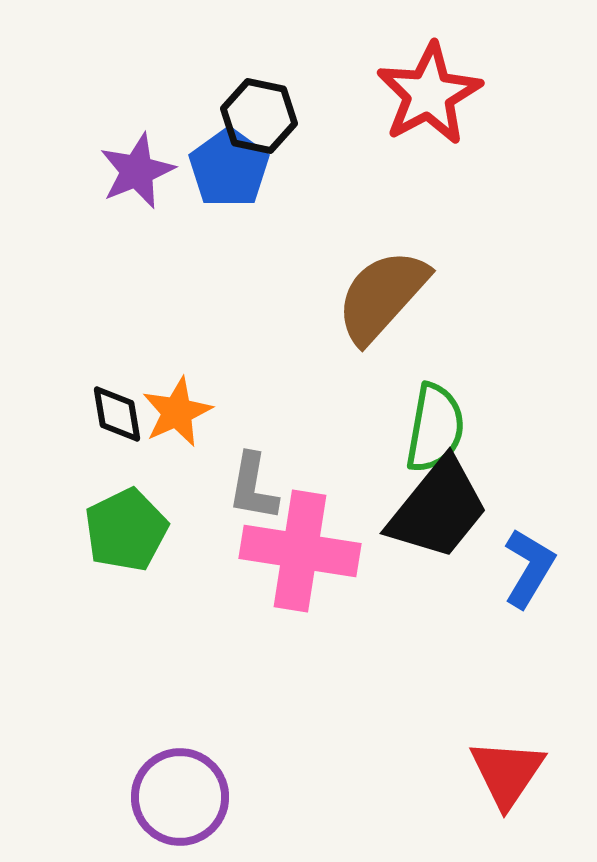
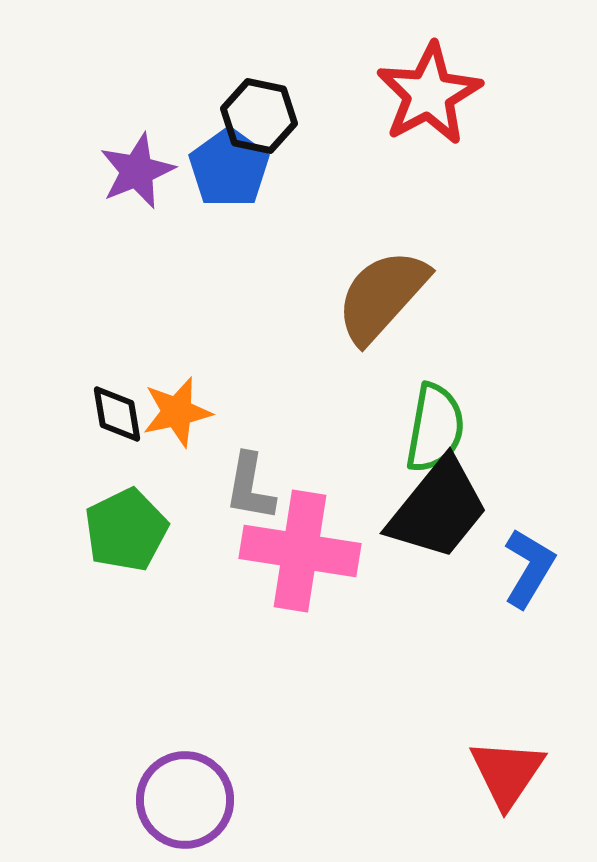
orange star: rotated 12 degrees clockwise
gray L-shape: moved 3 px left
purple circle: moved 5 px right, 3 px down
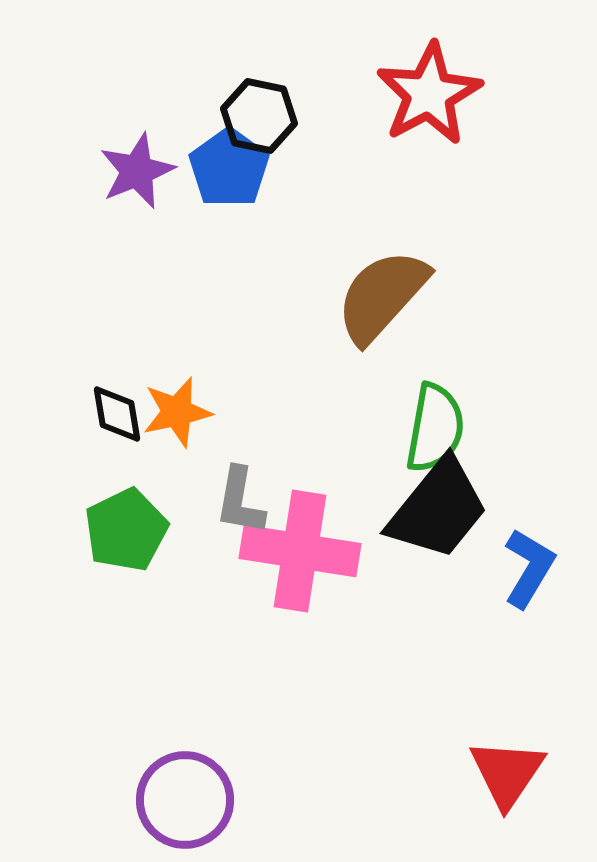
gray L-shape: moved 10 px left, 14 px down
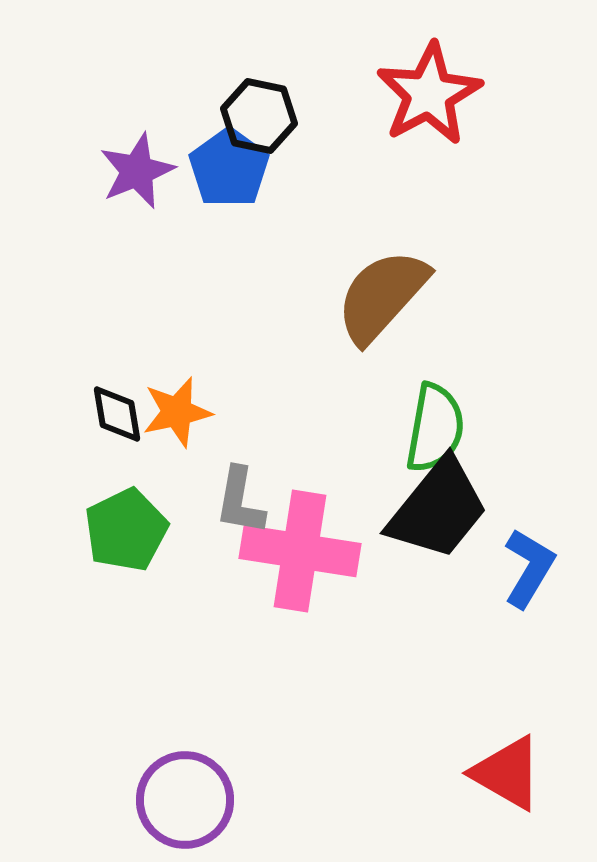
red triangle: rotated 34 degrees counterclockwise
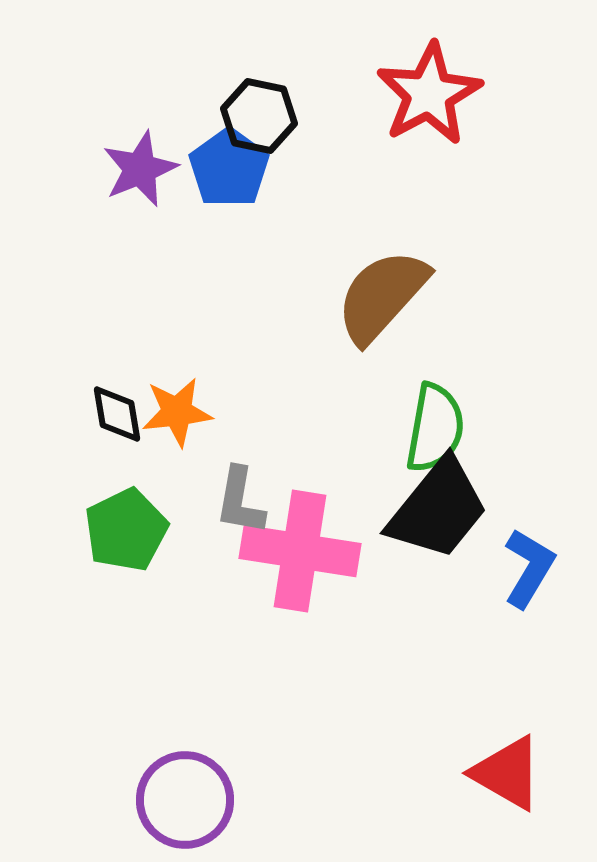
purple star: moved 3 px right, 2 px up
orange star: rotated 6 degrees clockwise
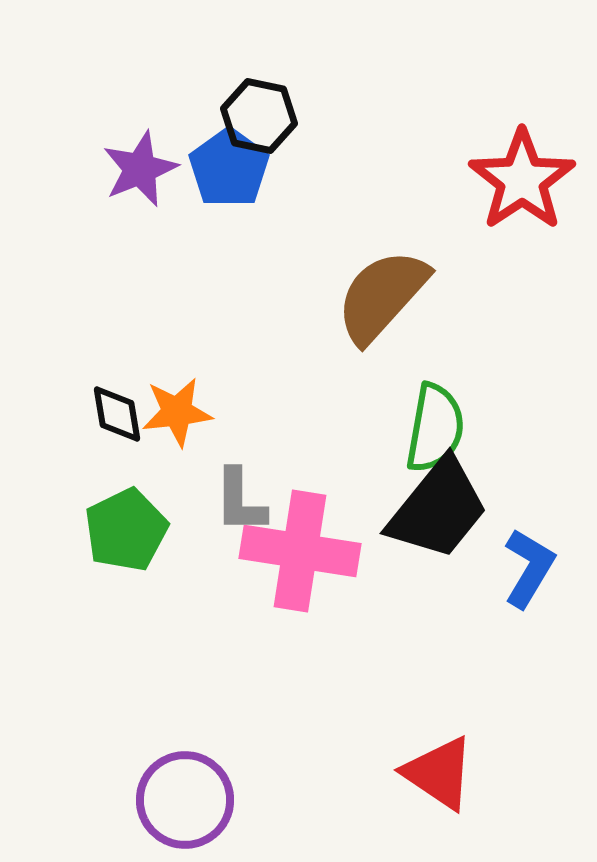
red star: moved 93 px right, 86 px down; rotated 6 degrees counterclockwise
gray L-shape: rotated 10 degrees counterclockwise
red triangle: moved 68 px left; rotated 4 degrees clockwise
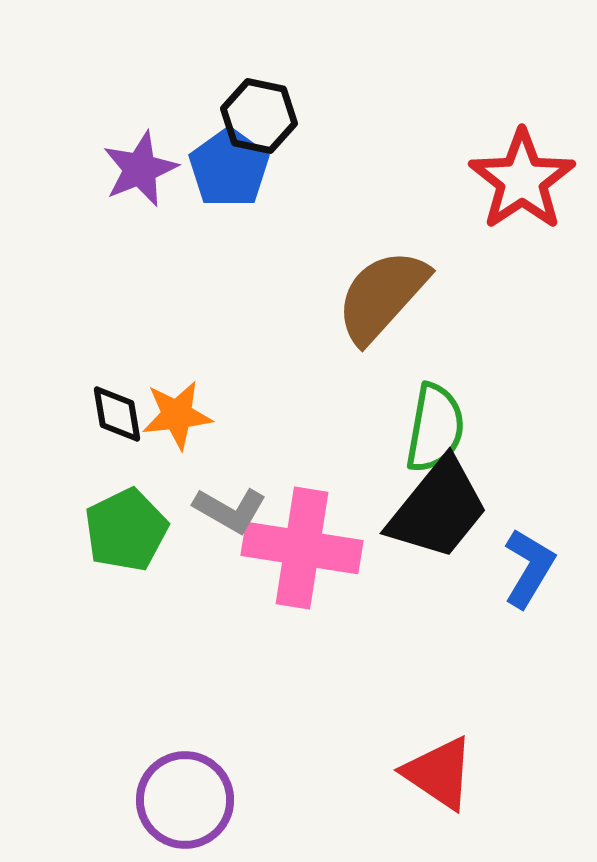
orange star: moved 3 px down
gray L-shape: moved 10 px left, 9 px down; rotated 60 degrees counterclockwise
pink cross: moved 2 px right, 3 px up
